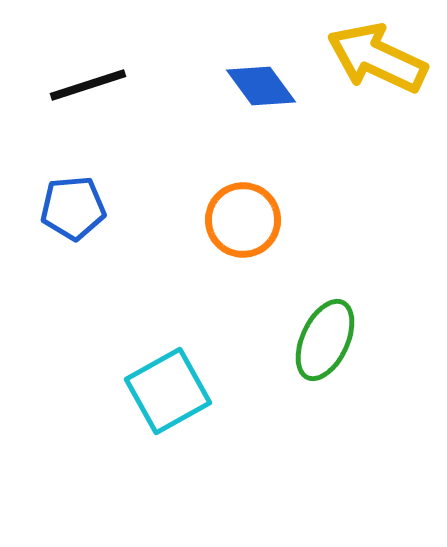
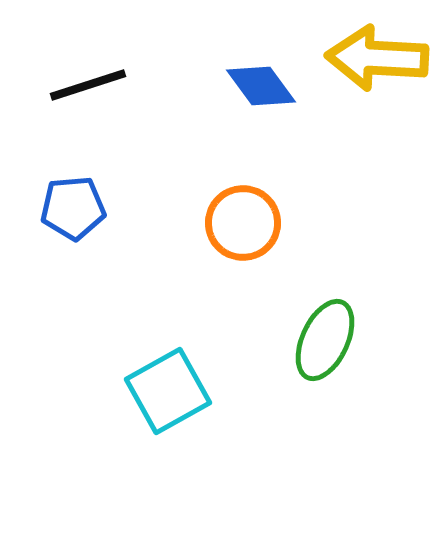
yellow arrow: rotated 22 degrees counterclockwise
orange circle: moved 3 px down
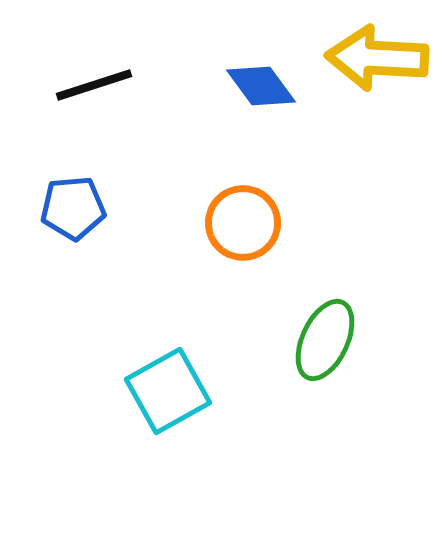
black line: moved 6 px right
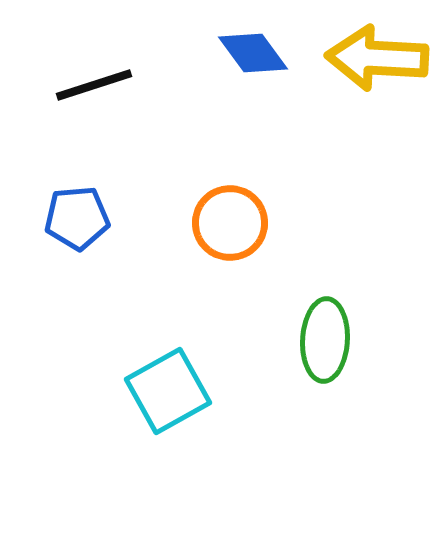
blue diamond: moved 8 px left, 33 px up
blue pentagon: moved 4 px right, 10 px down
orange circle: moved 13 px left
green ellipse: rotated 22 degrees counterclockwise
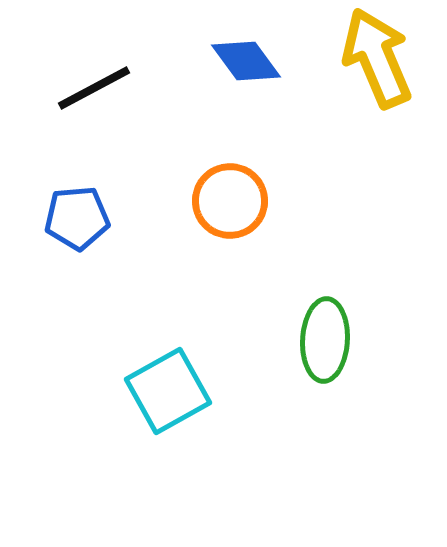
blue diamond: moved 7 px left, 8 px down
yellow arrow: rotated 64 degrees clockwise
black line: moved 3 px down; rotated 10 degrees counterclockwise
orange circle: moved 22 px up
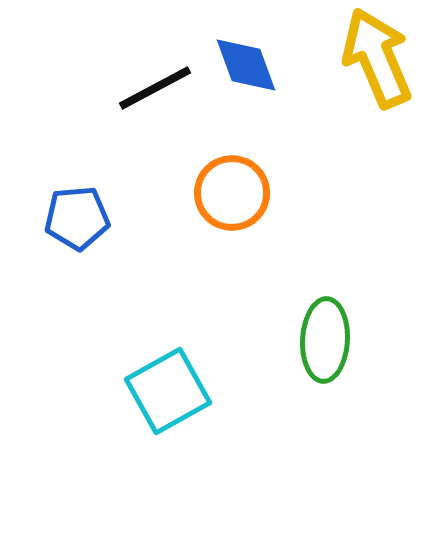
blue diamond: moved 4 px down; rotated 16 degrees clockwise
black line: moved 61 px right
orange circle: moved 2 px right, 8 px up
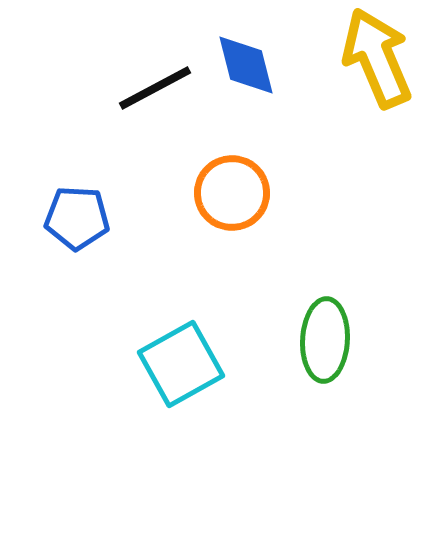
blue diamond: rotated 6 degrees clockwise
blue pentagon: rotated 8 degrees clockwise
cyan square: moved 13 px right, 27 px up
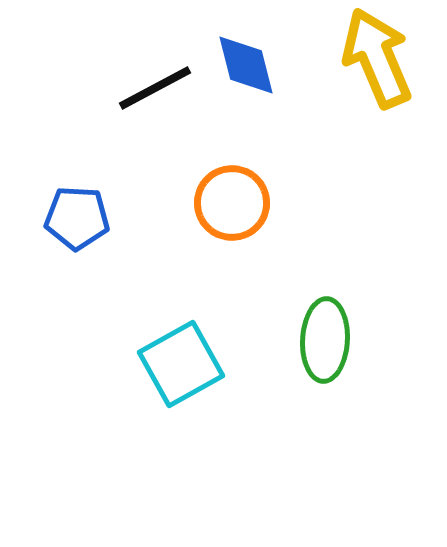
orange circle: moved 10 px down
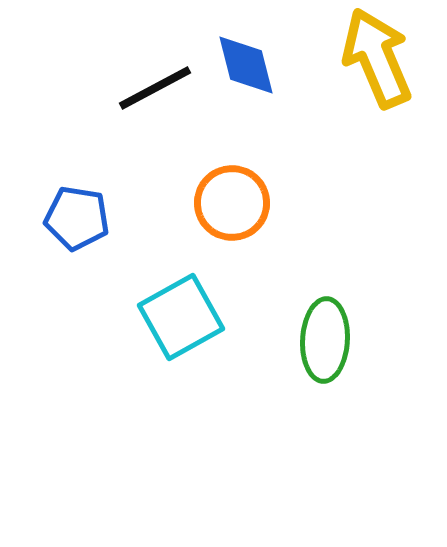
blue pentagon: rotated 6 degrees clockwise
cyan square: moved 47 px up
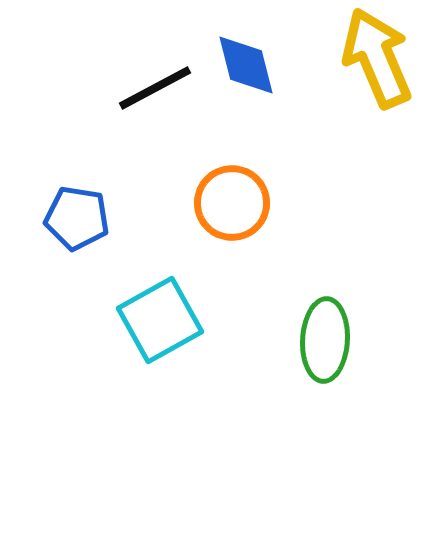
cyan square: moved 21 px left, 3 px down
